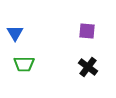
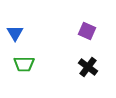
purple square: rotated 18 degrees clockwise
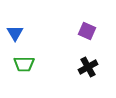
black cross: rotated 24 degrees clockwise
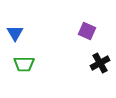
black cross: moved 12 px right, 4 px up
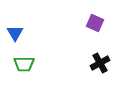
purple square: moved 8 px right, 8 px up
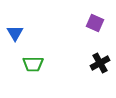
green trapezoid: moved 9 px right
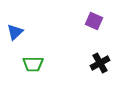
purple square: moved 1 px left, 2 px up
blue triangle: moved 1 px up; rotated 18 degrees clockwise
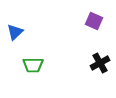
green trapezoid: moved 1 px down
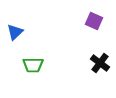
black cross: rotated 24 degrees counterclockwise
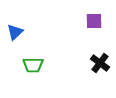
purple square: rotated 24 degrees counterclockwise
